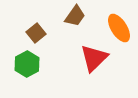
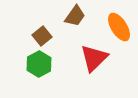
orange ellipse: moved 1 px up
brown square: moved 6 px right, 3 px down
green hexagon: moved 12 px right
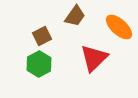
orange ellipse: rotated 16 degrees counterclockwise
brown square: rotated 12 degrees clockwise
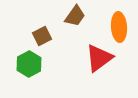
orange ellipse: rotated 44 degrees clockwise
red triangle: moved 5 px right; rotated 8 degrees clockwise
green hexagon: moved 10 px left
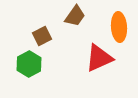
red triangle: rotated 12 degrees clockwise
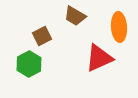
brown trapezoid: rotated 85 degrees clockwise
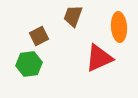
brown trapezoid: moved 2 px left; rotated 80 degrees clockwise
brown square: moved 3 px left
green hexagon: rotated 20 degrees clockwise
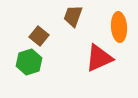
brown square: rotated 24 degrees counterclockwise
green hexagon: moved 2 px up; rotated 10 degrees counterclockwise
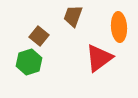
red triangle: rotated 12 degrees counterclockwise
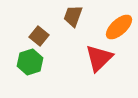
orange ellipse: rotated 52 degrees clockwise
red triangle: rotated 8 degrees counterclockwise
green hexagon: moved 1 px right
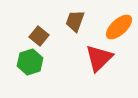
brown trapezoid: moved 2 px right, 5 px down
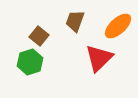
orange ellipse: moved 1 px left, 1 px up
